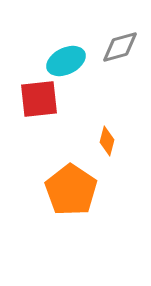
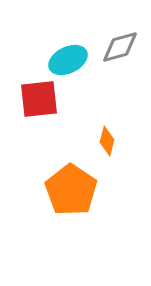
cyan ellipse: moved 2 px right, 1 px up
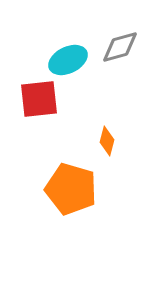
orange pentagon: moved 1 px up; rotated 18 degrees counterclockwise
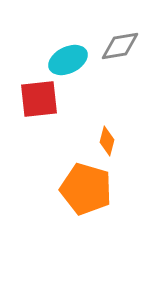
gray diamond: moved 1 px up; rotated 6 degrees clockwise
orange pentagon: moved 15 px right
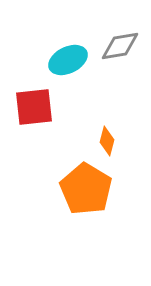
red square: moved 5 px left, 8 px down
orange pentagon: rotated 15 degrees clockwise
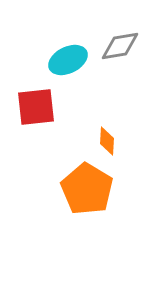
red square: moved 2 px right
orange diamond: rotated 12 degrees counterclockwise
orange pentagon: moved 1 px right
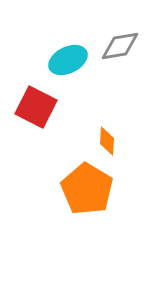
red square: rotated 33 degrees clockwise
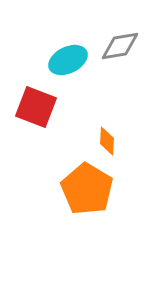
red square: rotated 6 degrees counterclockwise
